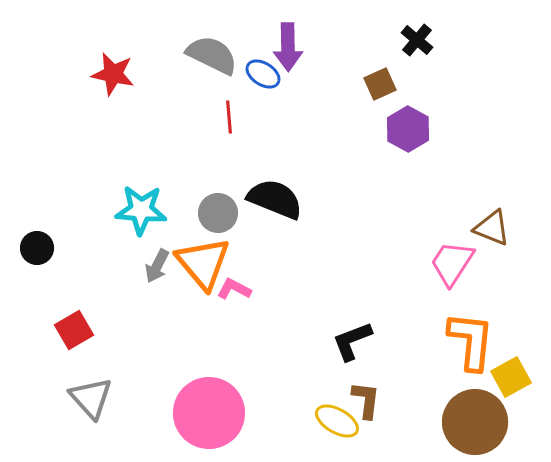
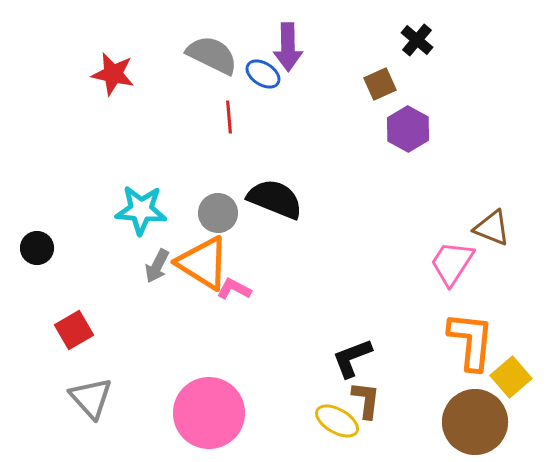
orange triangle: rotated 18 degrees counterclockwise
black L-shape: moved 17 px down
yellow square: rotated 12 degrees counterclockwise
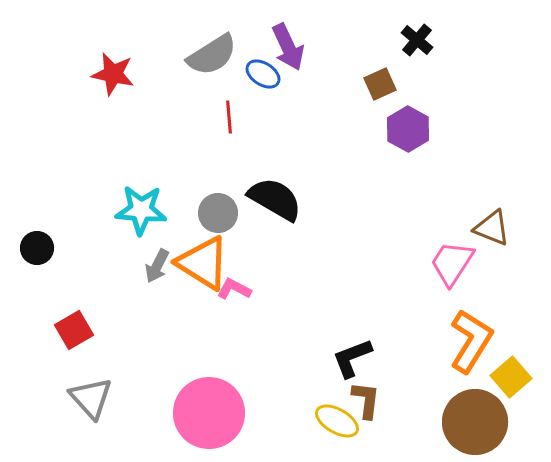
purple arrow: rotated 24 degrees counterclockwise
gray semicircle: rotated 122 degrees clockwise
black semicircle: rotated 8 degrees clockwise
orange L-shape: rotated 26 degrees clockwise
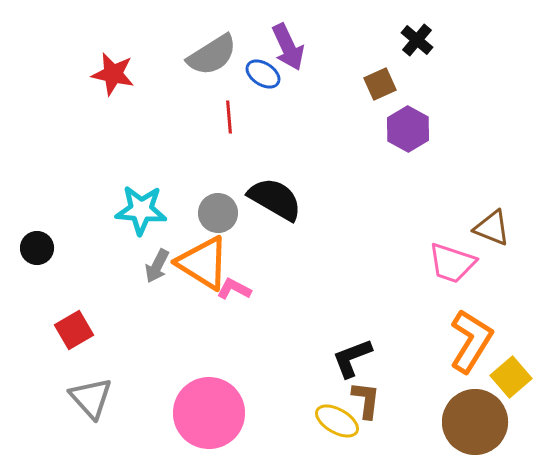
pink trapezoid: rotated 105 degrees counterclockwise
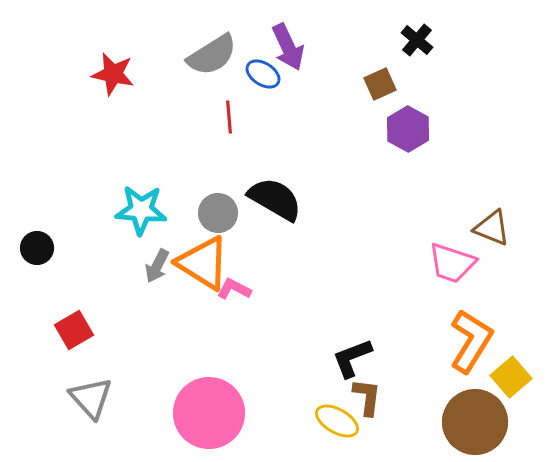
brown L-shape: moved 1 px right, 3 px up
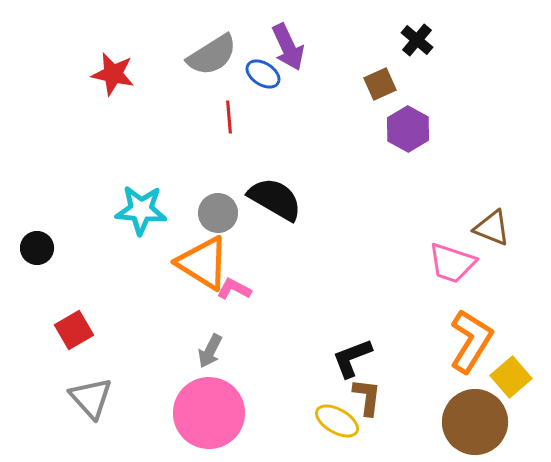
gray arrow: moved 53 px right, 85 px down
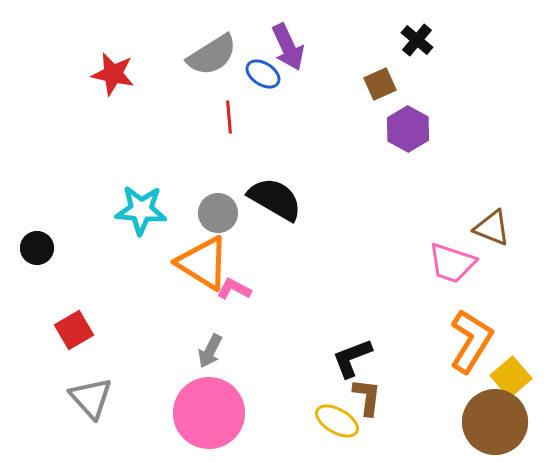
brown circle: moved 20 px right
